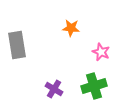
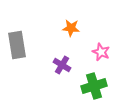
purple cross: moved 8 px right, 24 px up
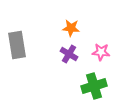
pink star: rotated 18 degrees counterclockwise
purple cross: moved 7 px right, 11 px up
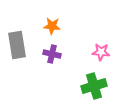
orange star: moved 19 px left, 2 px up
purple cross: moved 17 px left; rotated 18 degrees counterclockwise
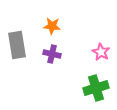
pink star: rotated 24 degrees clockwise
green cross: moved 2 px right, 2 px down
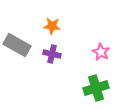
gray rectangle: rotated 52 degrees counterclockwise
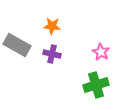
green cross: moved 3 px up
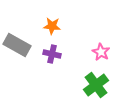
green cross: rotated 20 degrees counterclockwise
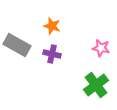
orange star: rotated 12 degrees clockwise
pink star: moved 4 px up; rotated 18 degrees counterclockwise
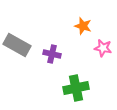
orange star: moved 31 px right
pink star: moved 2 px right
green cross: moved 20 px left, 3 px down; rotated 25 degrees clockwise
